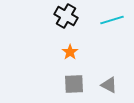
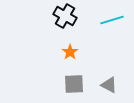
black cross: moved 1 px left
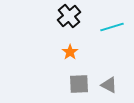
black cross: moved 4 px right; rotated 20 degrees clockwise
cyan line: moved 7 px down
gray square: moved 5 px right
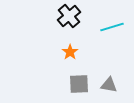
gray triangle: rotated 18 degrees counterclockwise
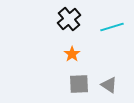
black cross: moved 3 px down
orange star: moved 2 px right, 2 px down
gray triangle: rotated 24 degrees clockwise
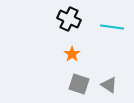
black cross: rotated 25 degrees counterclockwise
cyan line: rotated 25 degrees clockwise
gray square: rotated 20 degrees clockwise
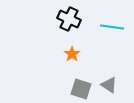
gray square: moved 2 px right, 5 px down
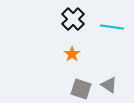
black cross: moved 4 px right; rotated 20 degrees clockwise
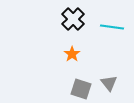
gray triangle: moved 2 px up; rotated 18 degrees clockwise
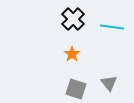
gray square: moved 5 px left
